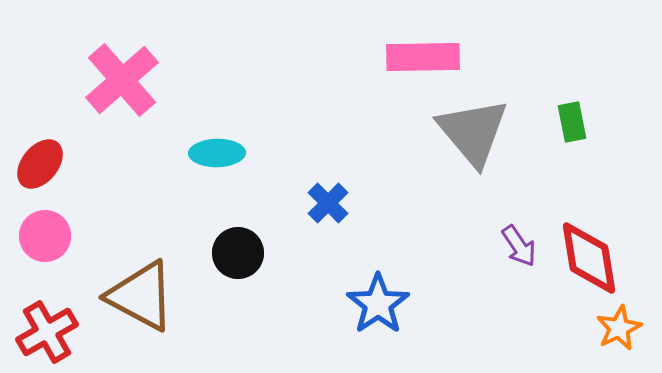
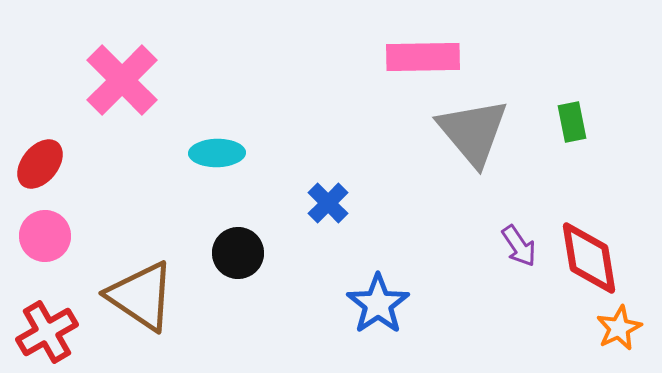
pink cross: rotated 4 degrees counterclockwise
brown triangle: rotated 6 degrees clockwise
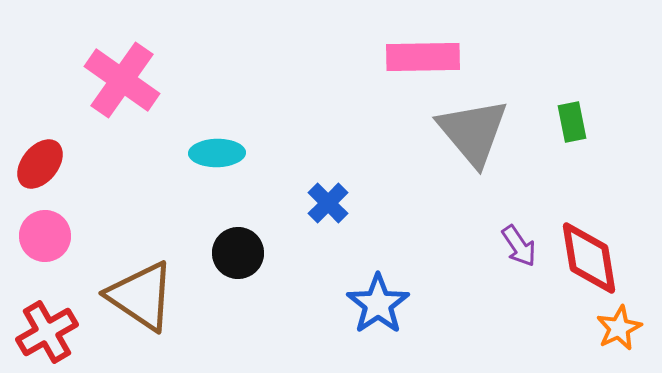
pink cross: rotated 10 degrees counterclockwise
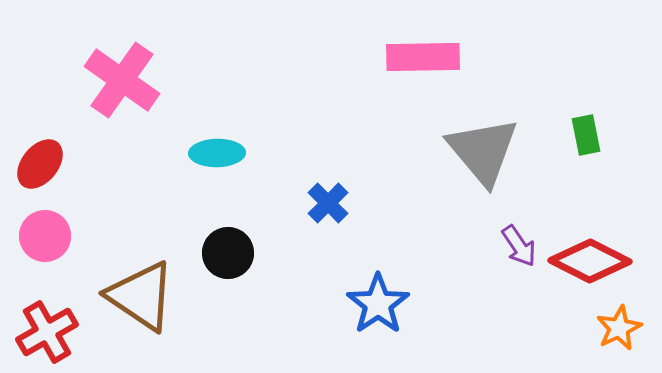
green rectangle: moved 14 px right, 13 px down
gray triangle: moved 10 px right, 19 px down
black circle: moved 10 px left
red diamond: moved 1 px right, 3 px down; rotated 54 degrees counterclockwise
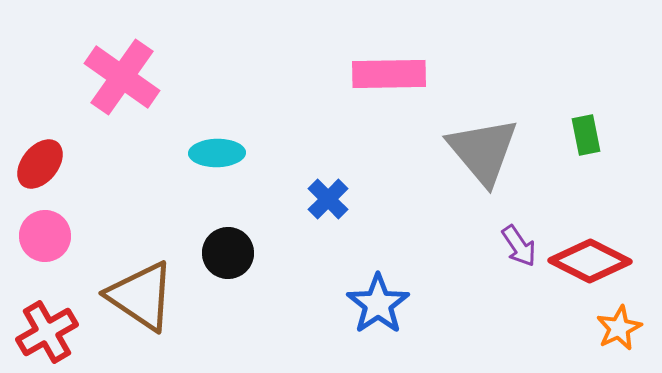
pink rectangle: moved 34 px left, 17 px down
pink cross: moved 3 px up
blue cross: moved 4 px up
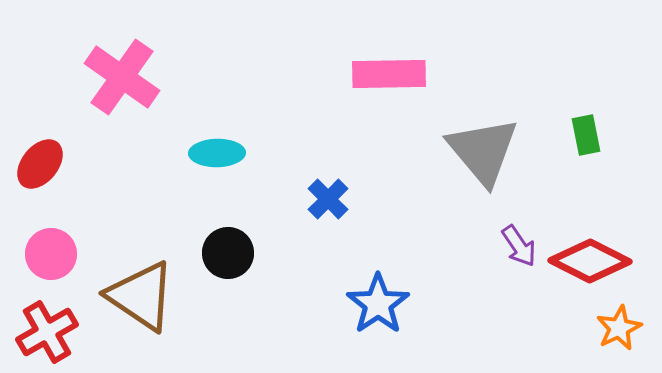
pink circle: moved 6 px right, 18 px down
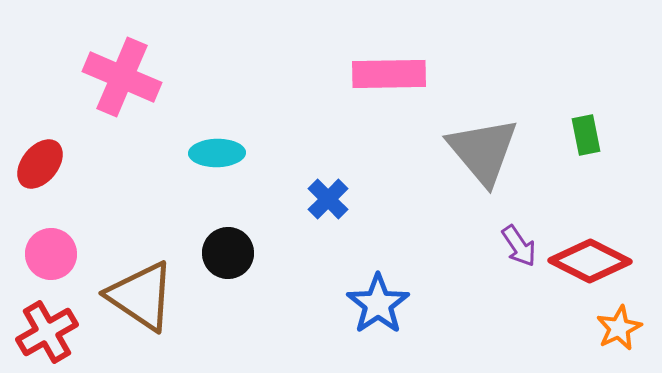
pink cross: rotated 12 degrees counterclockwise
